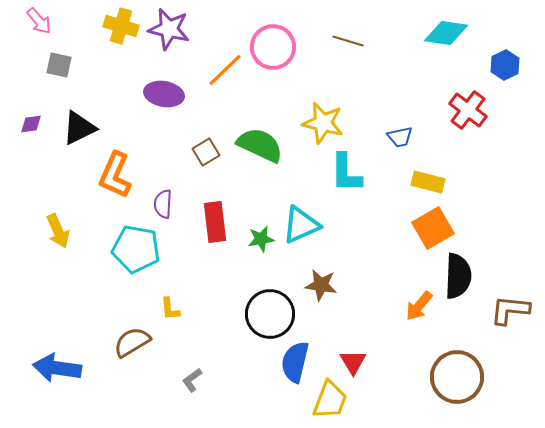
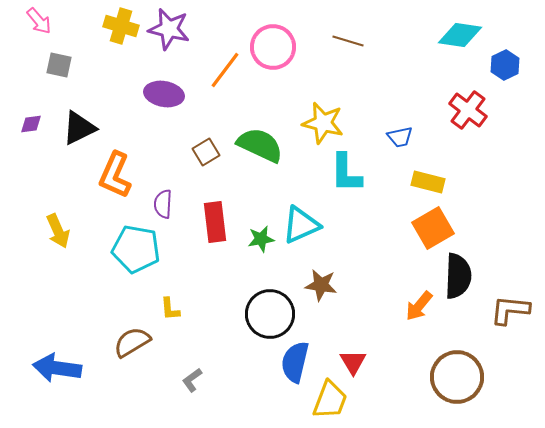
cyan diamond: moved 14 px right, 2 px down
orange line: rotated 9 degrees counterclockwise
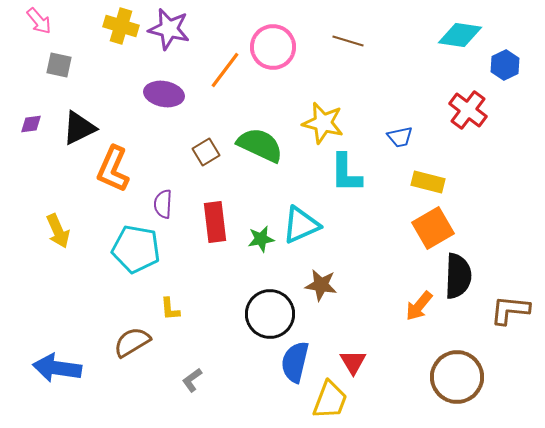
orange L-shape: moved 2 px left, 6 px up
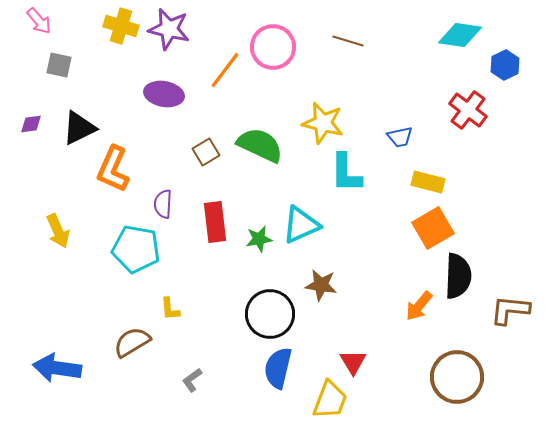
green star: moved 2 px left
blue semicircle: moved 17 px left, 6 px down
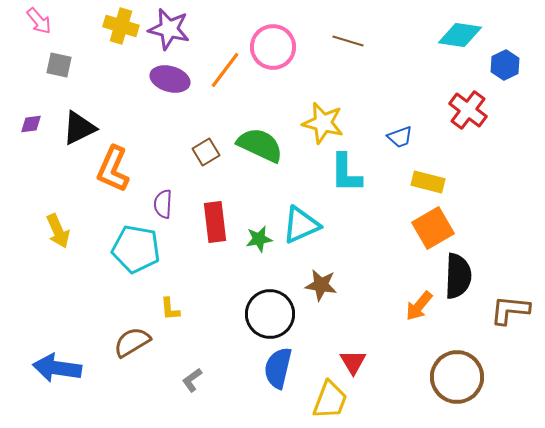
purple ellipse: moved 6 px right, 15 px up; rotated 6 degrees clockwise
blue trapezoid: rotated 8 degrees counterclockwise
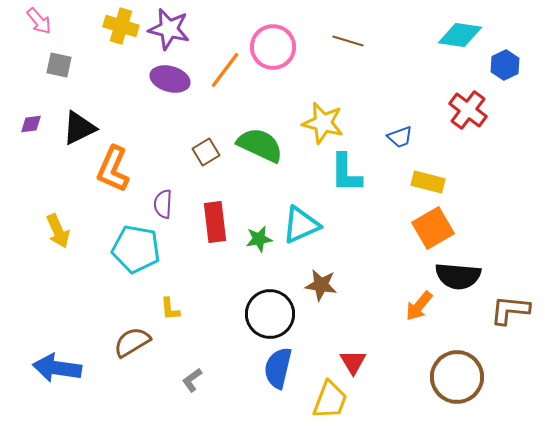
black semicircle: rotated 93 degrees clockwise
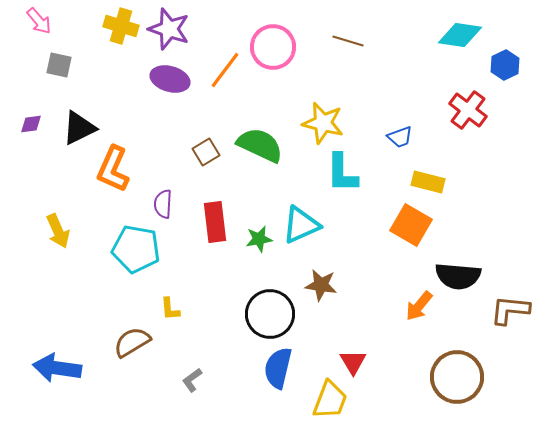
purple star: rotated 6 degrees clockwise
cyan L-shape: moved 4 px left
orange square: moved 22 px left, 3 px up; rotated 30 degrees counterclockwise
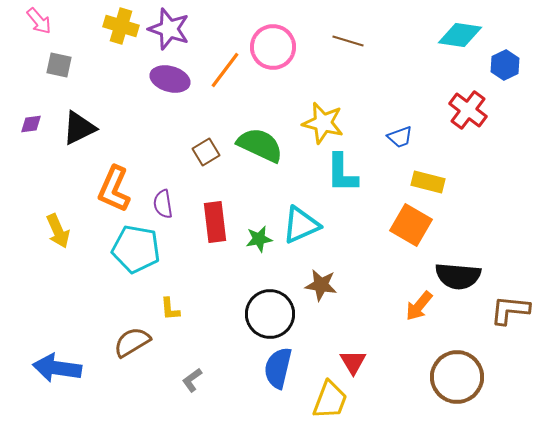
orange L-shape: moved 1 px right, 20 px down
purple semicircle: rotated 12 degrees counterclockwise
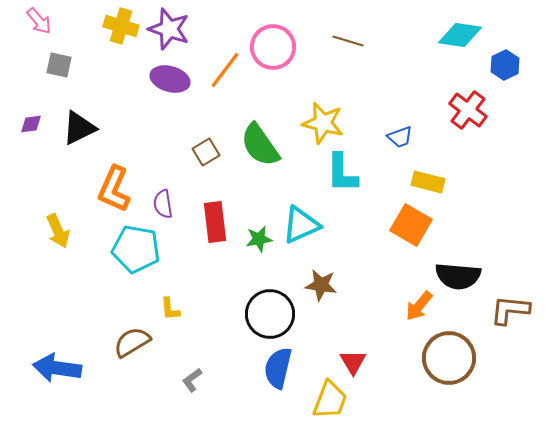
green semicircle: rotated 150 degrees counterclockwise
brown circle: moved 8 px left, 19 px up
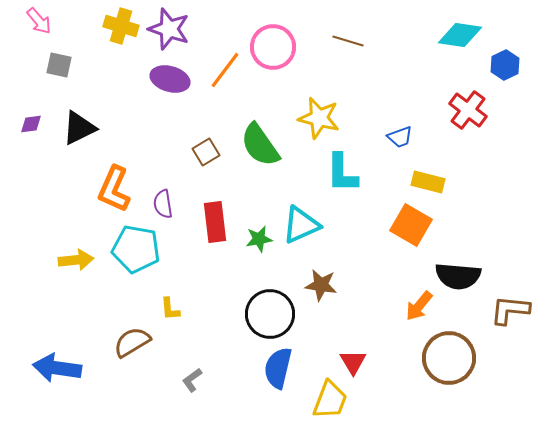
yellow star: moved 4 px left, 5 px up
yellow arrow: moved 18 px right, 29 px down; rotated 72 degrees counterclockwise
